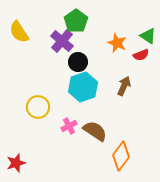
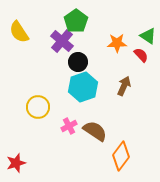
orange star: rotated 24 degrees counterclockwise
red semicircle: rotated 112 degrees counterclockwise
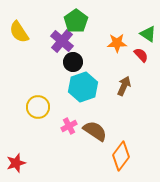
green triangle: moved 2 px up
black circle: moved 5 px left
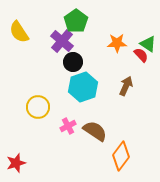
green triangle: moved 10 px down
brown arrow: moved 2 px right
pink cross: moved 1 px left
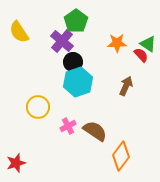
cyan hexagon: moved 5 px left, 5 px up
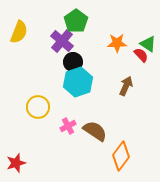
yellow semicircle: rotated 125 degrees counterclockwise
